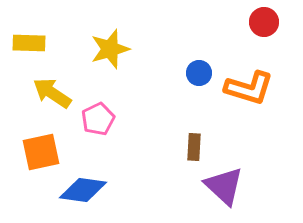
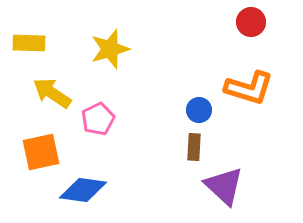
red circle: moved 13 px left
blue circle: moved 37 px down
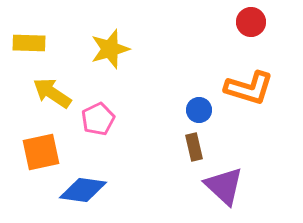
brown rectangle: rotated 16 degrees counterclockwise
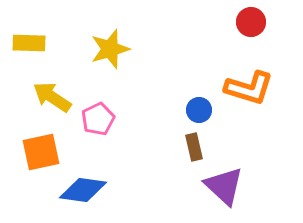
yellow arrow: moved 4 px down
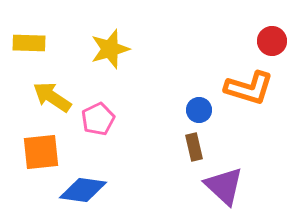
red circle: moved 21 px right, 19 px down
orange square: rotated 6 degrees clockwise
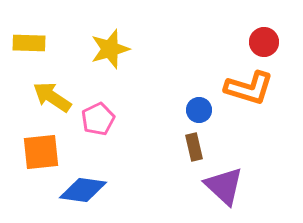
red circle: moved 8 px left, 1 px down
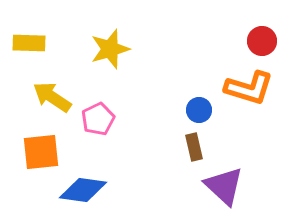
red circle: moved 2 px left, 1 px up
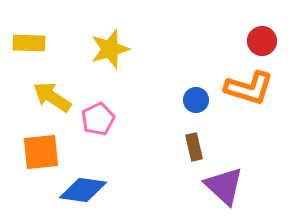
blue circle: moved 3 px left, 10 px up
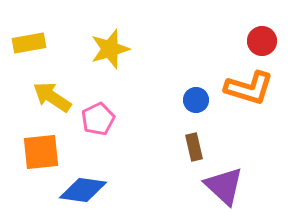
yellow rectangle: rotated 12 degrees counterclockwise
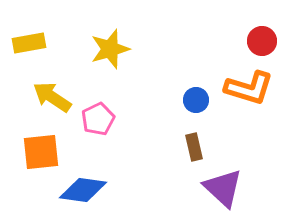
purple triangle: moved 1 px left, 2 px down
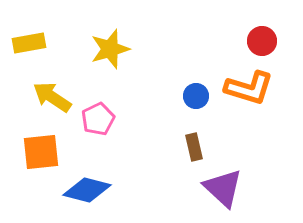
blue circle: moved 4 px up
blue diamond: moved 4 px right; rotated 6 degrees clockwise
